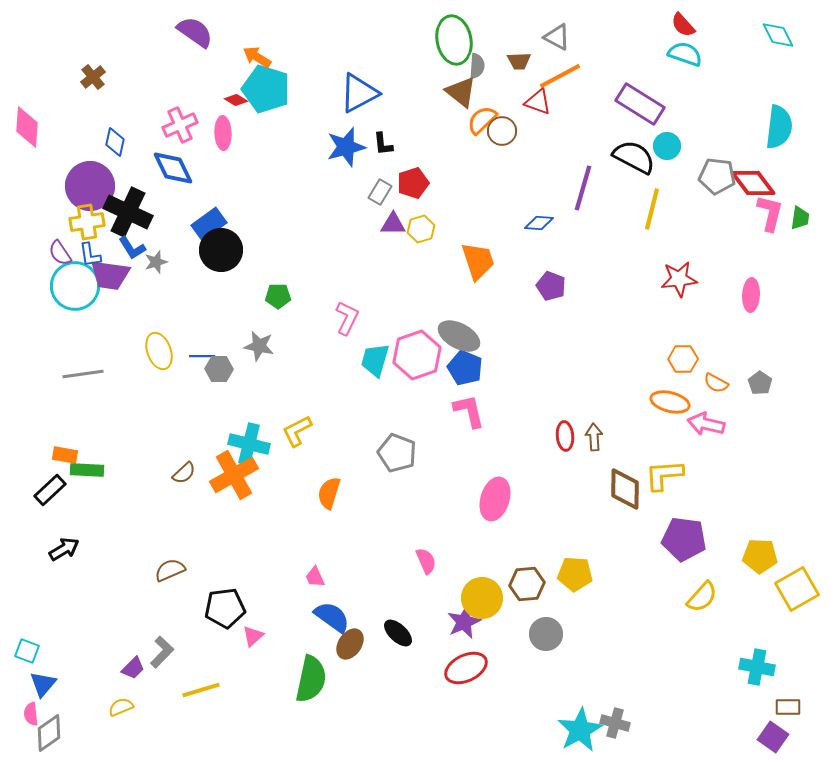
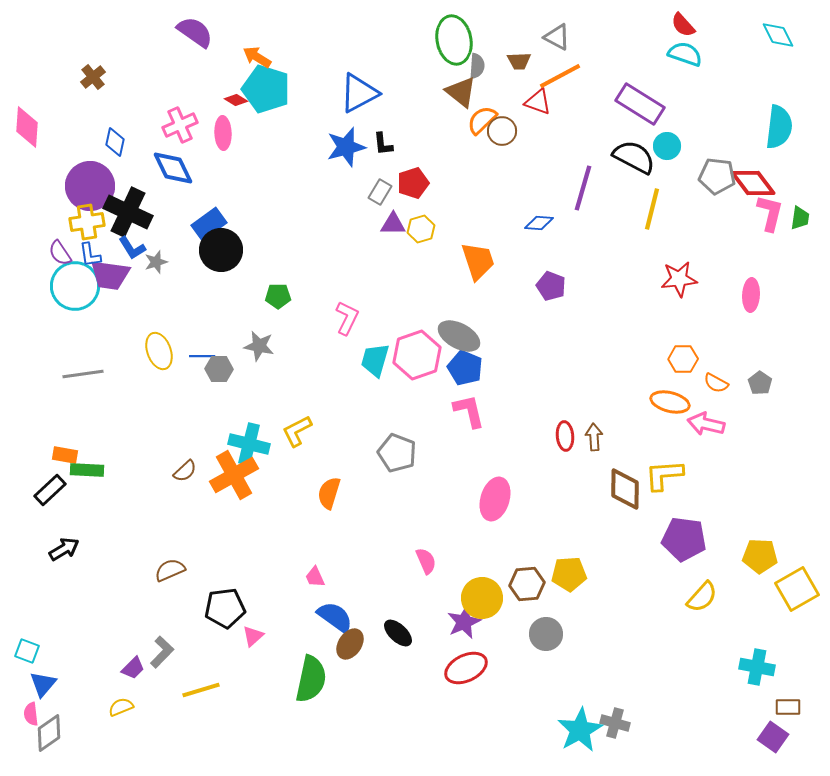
brown semicircle at (184, 473): moved 1 px right, 2 px up
yellow pentagon at (575, 574): moved 6 px left; rotated 8 degrees counterclockwise
blue semicircle at (332, 617): moved 3 px right
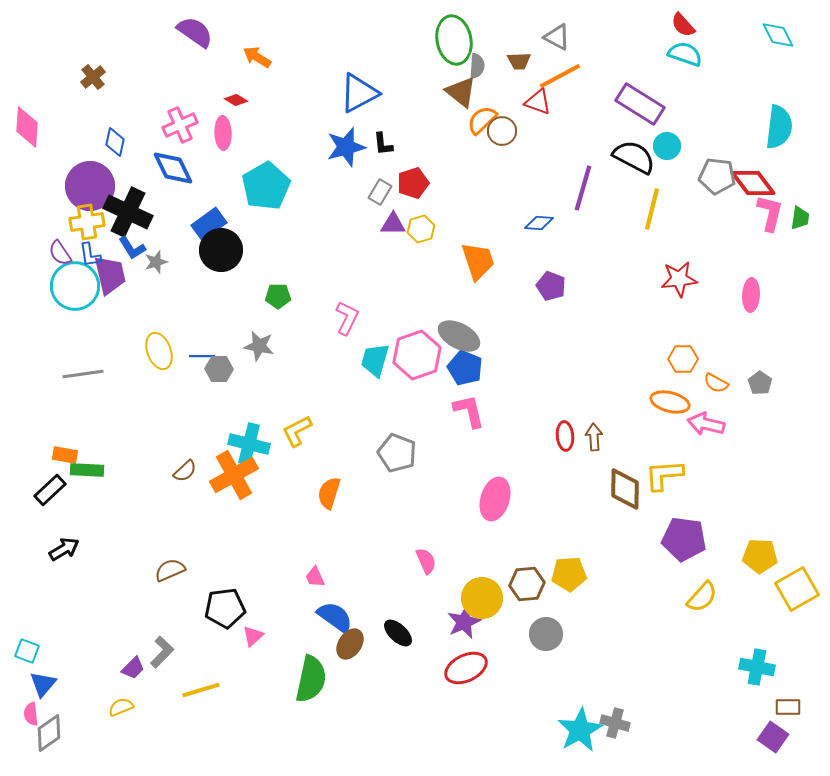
cyan pentagon at (266, 89): moved 97 px down; rotated 24 degrees clockwise
purple trapezoid at (110, 275): rotated 111 degrees counterclockwise
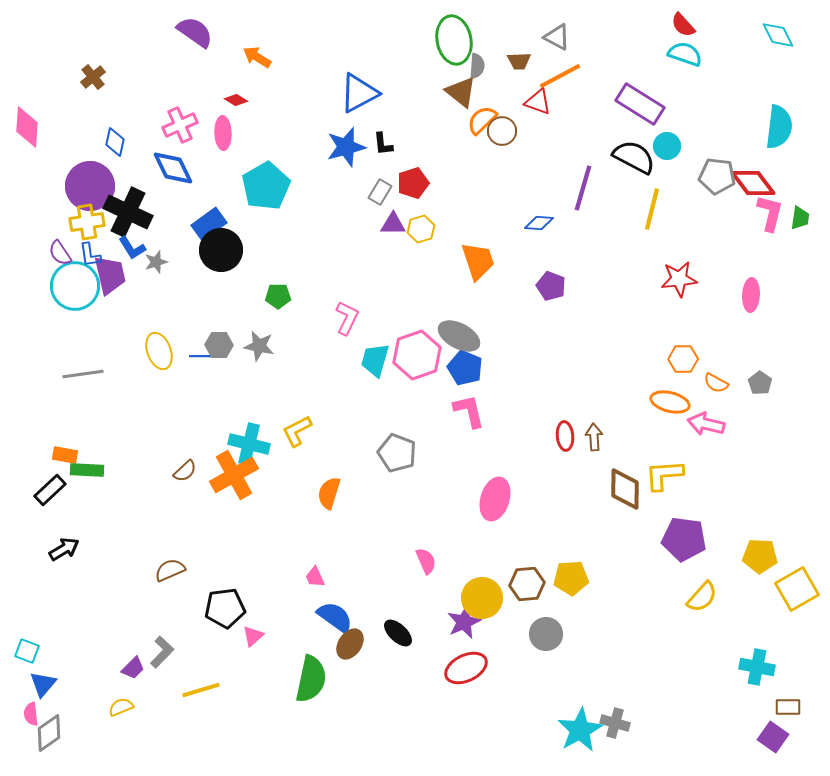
gray hexagon at (219, 369): moved 24 px up
yellow pentagon at (569, 574): moved 2 px right, 4 px down
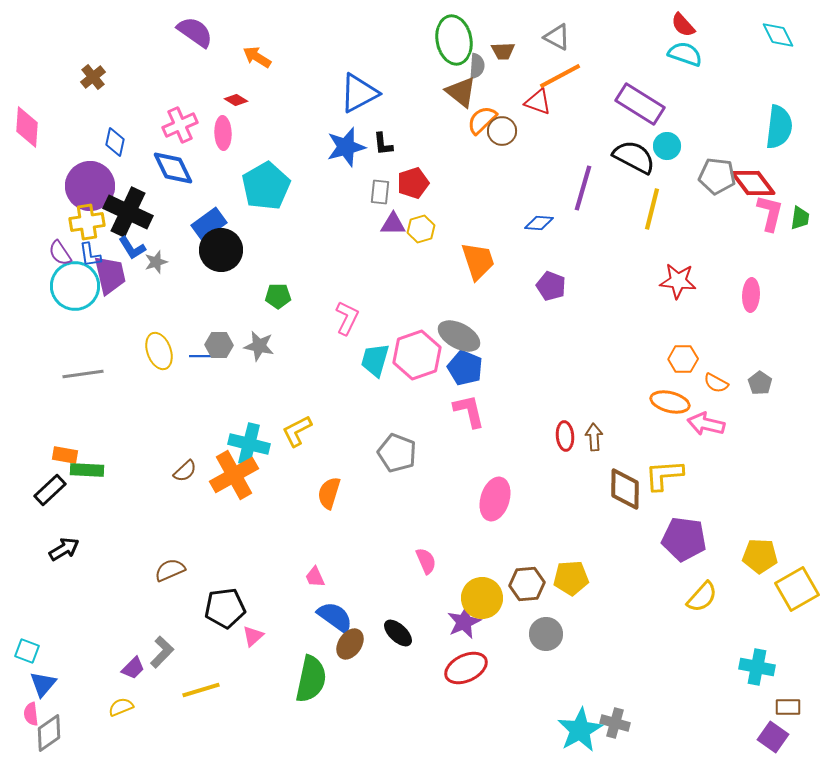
brown trapezoid at (519, 61): moved 16 px left, 10 px up
gray rectangle at (380, 192): rotated 25 degrees counterclockwise
red star at (679, 279): moved 1 px left, 2 px down; rotated 12 degrees clockwise
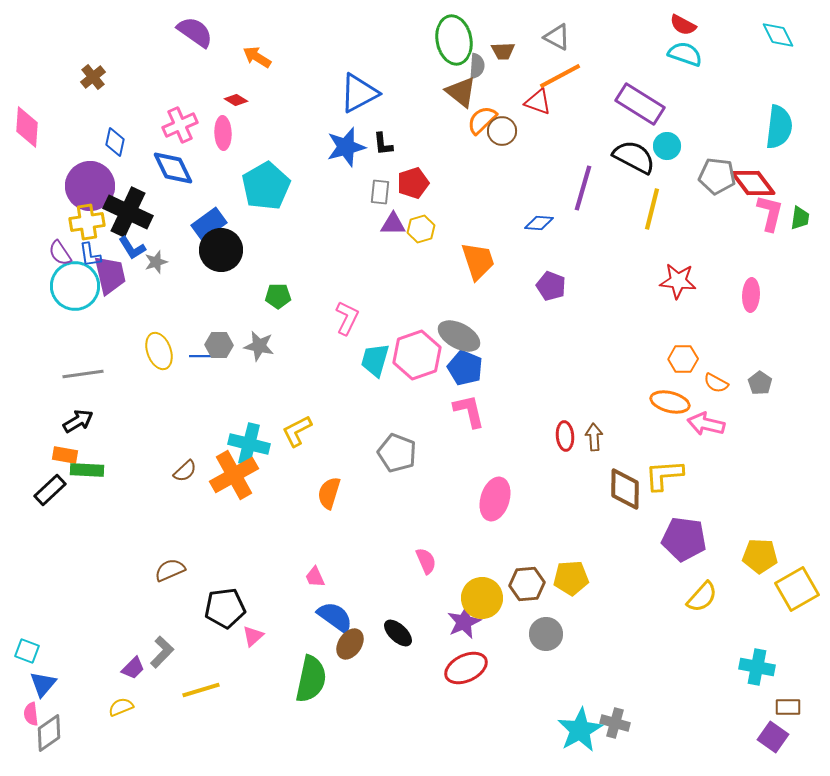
red semicircle at (683, 25): rotated 20 degrees counterclockwise
black arrow at (64, 549): moved 14 px right, 128 px up
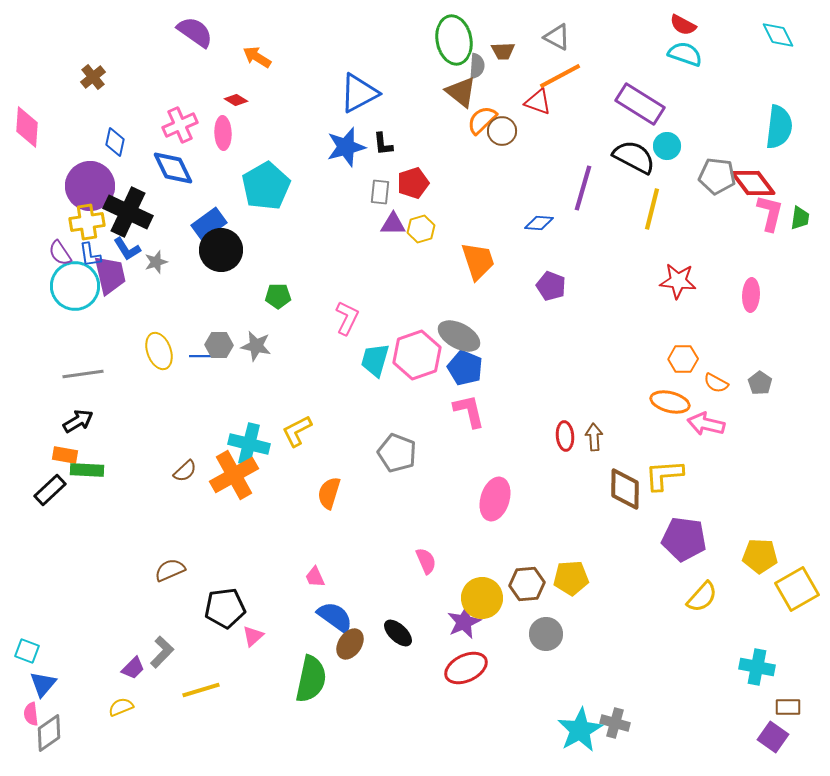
blue L-shape at (132, 248): moved 5 px left, 1 px down
gray star at (259, 346): moved 3 px left
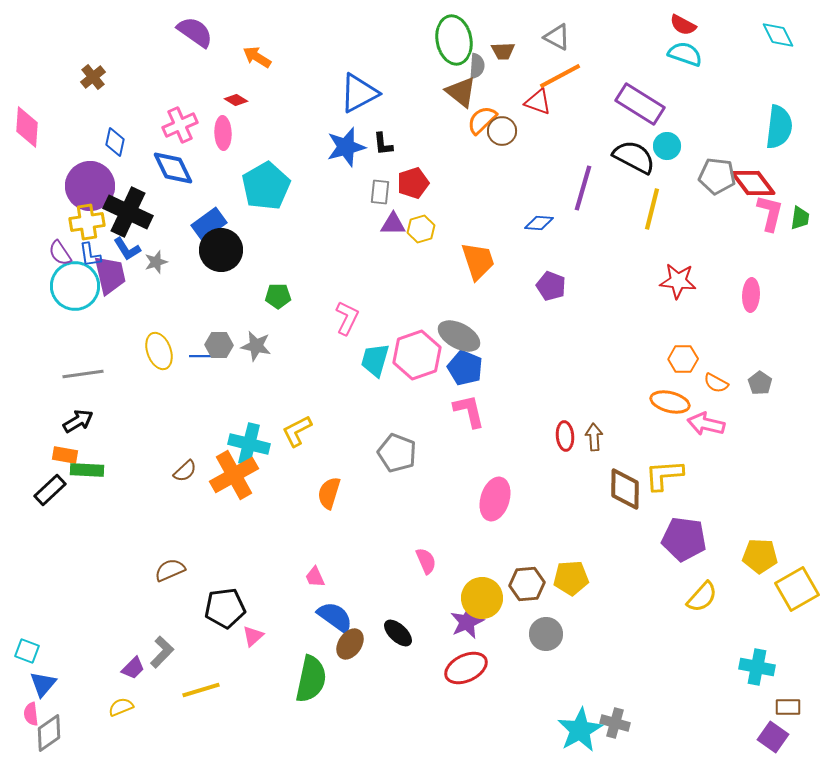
purple star at (464, 622): moved 3 px right
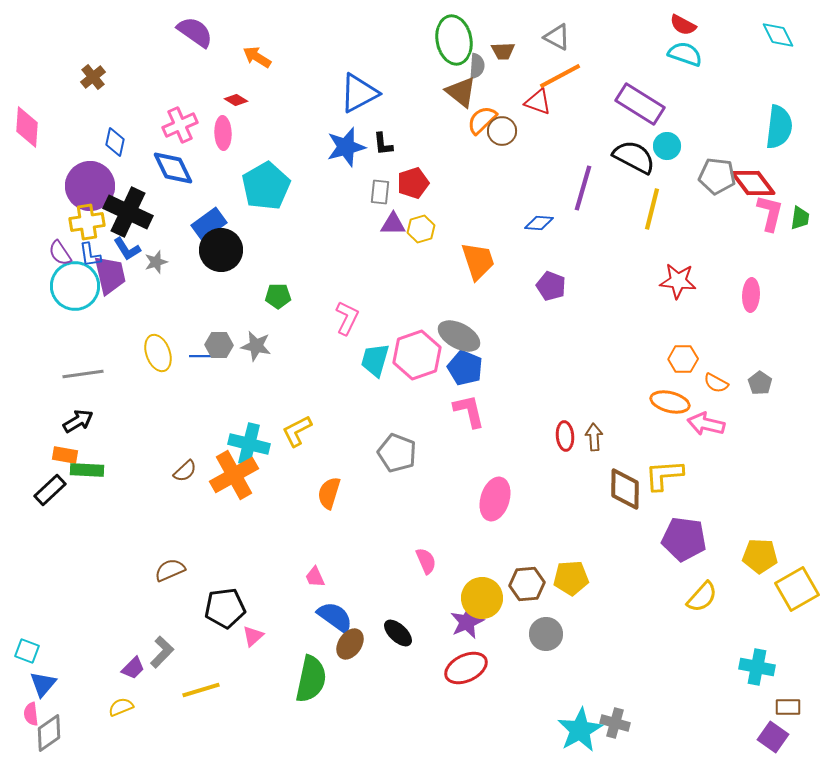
yellow ellipse at (159, 351): moved 1 px left, 2 px down
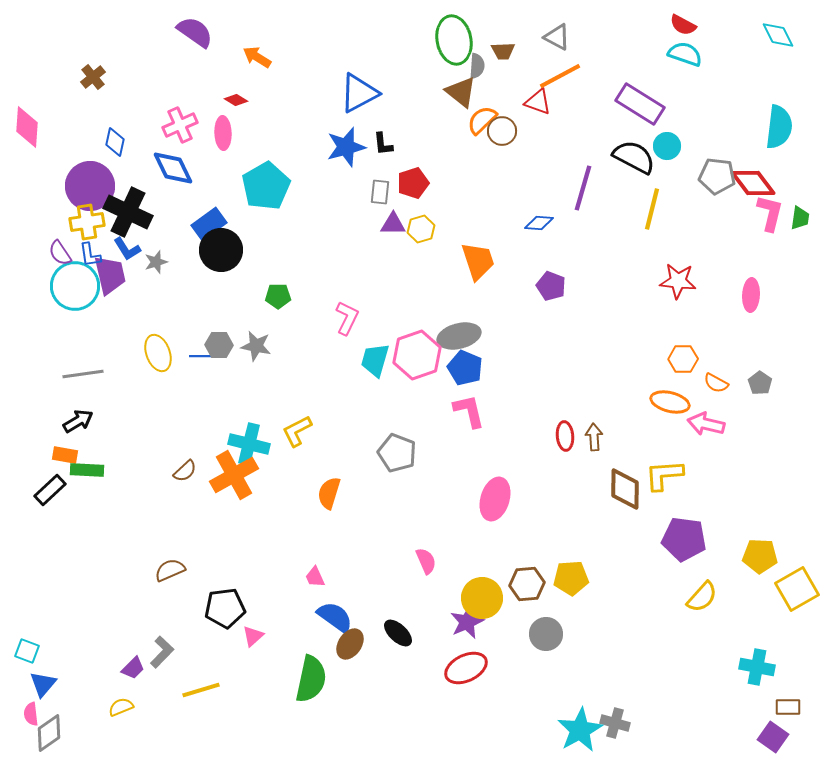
gray ellipse at (459, 336): rotated 42 degrees counterclockwise
